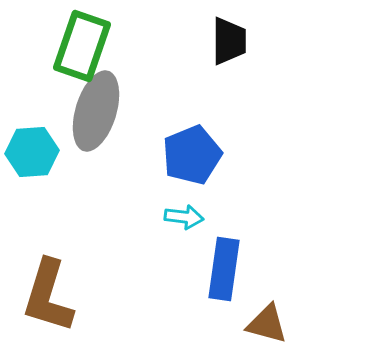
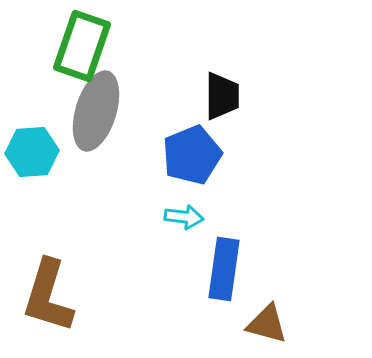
black trapezoid: moved 7 px left, 55 px down
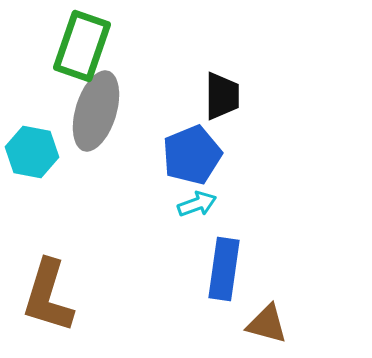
cyan hexagon: rotated 15 degrees clockwise
cyan arrow: moved 13 px right, 13 px up; rotated 27 degrees counterclockwise
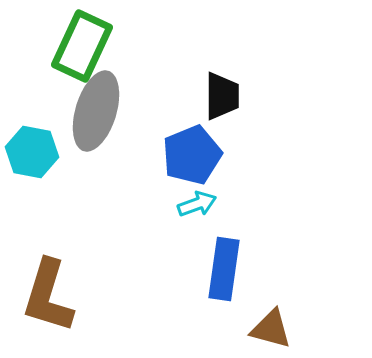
green rectangle: rotated 6 degrees clockwise
brown triangle: moved 4 px right, 5 px down
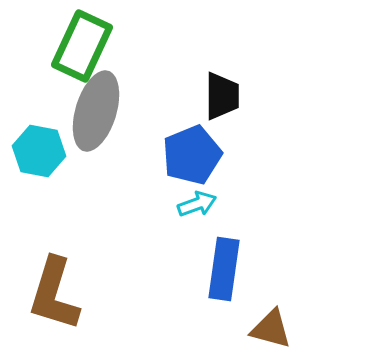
cyan hexagon: moved 7 px right, 1 px up
brown L-shape: moved 6 px right, 2 px up
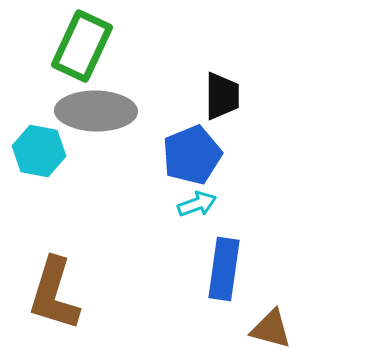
gray ellipse: rotated 74 degrees clockwise
